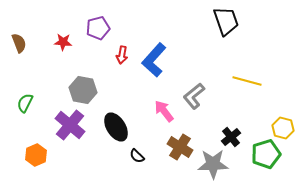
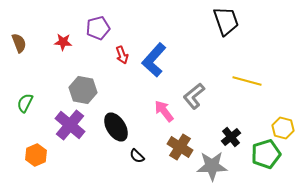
red arrow: rotated 30 degrees counterclockwise
gray star: moved 1 px left, 2 px down
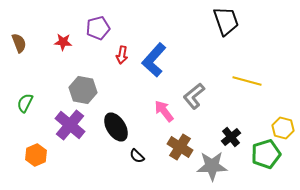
red arrow: rotated 30 degrees clockwise
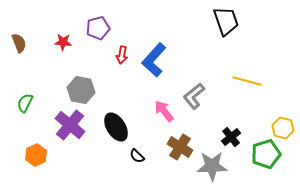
gray hexagon: moved 2 px left
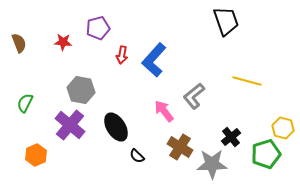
gray star: moved 2 px up
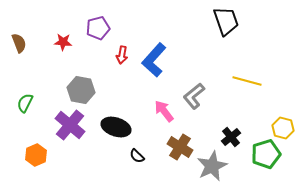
black ellipse: rotated 40 degrees counterclockwise
gray star: moved 2 px down; rotated 24 degrees counterclockwise
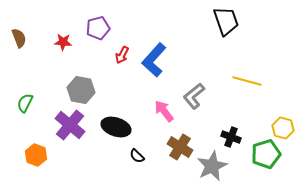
brown semicircle: moved 5 px up
red arrow: rotated 18 degrees clockwise
black cross: rotated 30 degrees counterclockwise
orange hexagon: rotated 15 degrees counterclockwise
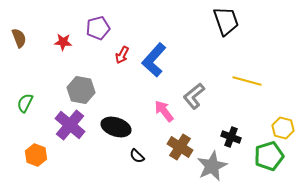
green pentagon: moved 3 px right, 2 px down
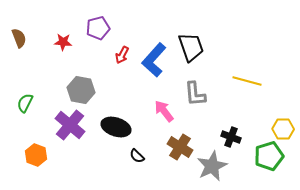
black trapezoid: moved 35 px left, 26 px down
gray L-shape: moved 1 px right, 2 px up; rotated 56 degrees counterclockwise
yellow hexagon: moved 1 px down; rotated 15 degrees counterclockwise
